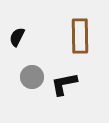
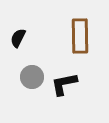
black semicircle: moved 1 px right, 1 px down
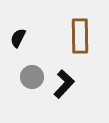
black L-shape: rotated 144 degrees clockwise
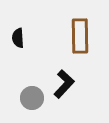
black semicircle: rotated 30 degrees counterclockwise
gray circle: moved 21 px down
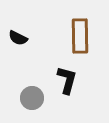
black semicircle: rotated 60 degrees counterclockwise
black L-shape: moved 3 px right, 4 px up; rotated 28 degrees counterclockwise
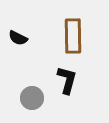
brown rectangle: moved 7 px left
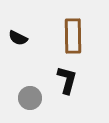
gray circle: moved 2 px left
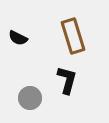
brown rectangle: rotated 16 degrees counterclockwise
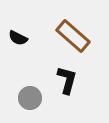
brown rectangle: rotated 32 degrees counterclockwise
